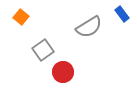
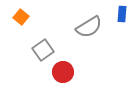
blue rectangle: rotated 42 degrees clockwise
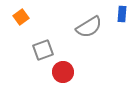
orange square: rotated 14 degrees clockwise
gray square: rotated 15 degrees clockwise
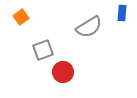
blue rectangle: moved 1 px up
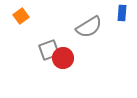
orange square: moved 1 px up
gray square: moved 6 px right
red circle: moved 14 px up
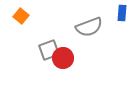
orange square: rotated 14 degrees counterclockwise
gray semicircle: rotated 12 degrees clockwise
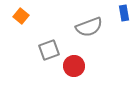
blue rectangle: moved 2 px right; rotated 14 degrees counterclockwise
red circle: moved 11 px right, 8 px down
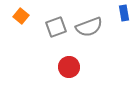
gray square: moved 7 px right, 23 px up
red circle: moved 5 px left, 1 px down
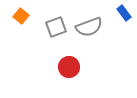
blue rectangle: rotated 28 degrees counterclockwise
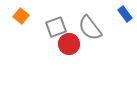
blue rectangle: moved 1 px right, 1 px down
gray semicircle: moved 1 px right, 1 px down; rotated 72 degrees clockwise
red circle: moved 23 px up
